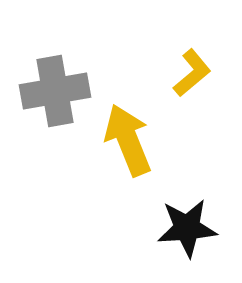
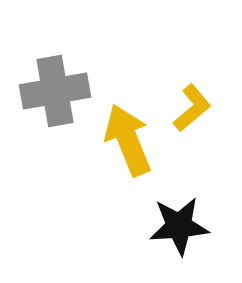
yellow L-shape: moved 35 px down
black star: moved 8 px left, 2 px up
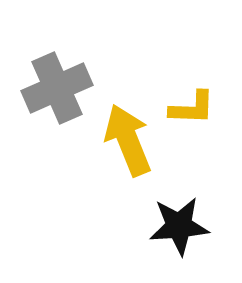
gray cross: moved 2 px right, 3 px up; rotated 14 degrees counterclockwise
yellow L-shape: rotated 42 degrees clockwise
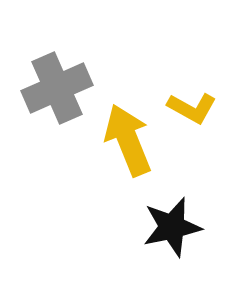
yellow L-shape: rotated 27 degrees clockwise
black star: moved 7 px left, 1 px down; rotated 8 degrees counterclockwise
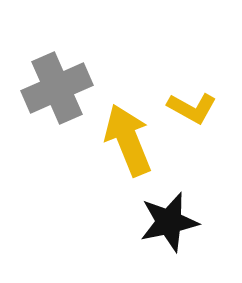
black star: moved 3 px left, 5 px up
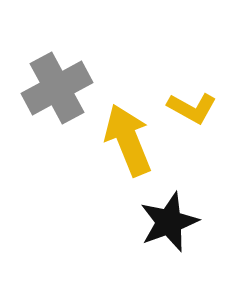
gray cross: rotated 4 degrees counterclockwise
black star: rotated 8 degrees counterclockwise
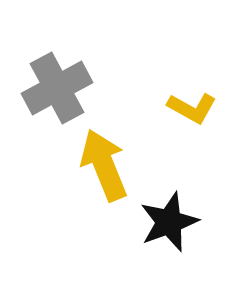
yellow arrow: moved 24 px left, 25 px down
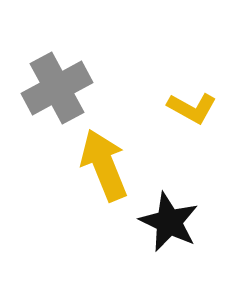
black star: rotated 26 degrees counterclockwise
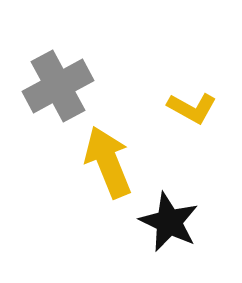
gray cross: moved 1 px right, 2 px up
yellow arrow: moved 4 px right, 3 px up
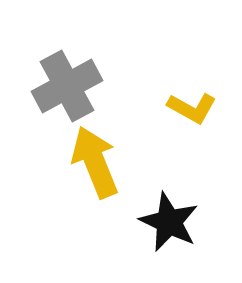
gray cross: moved 9 px right
yellow arrow: moved 13 px left
